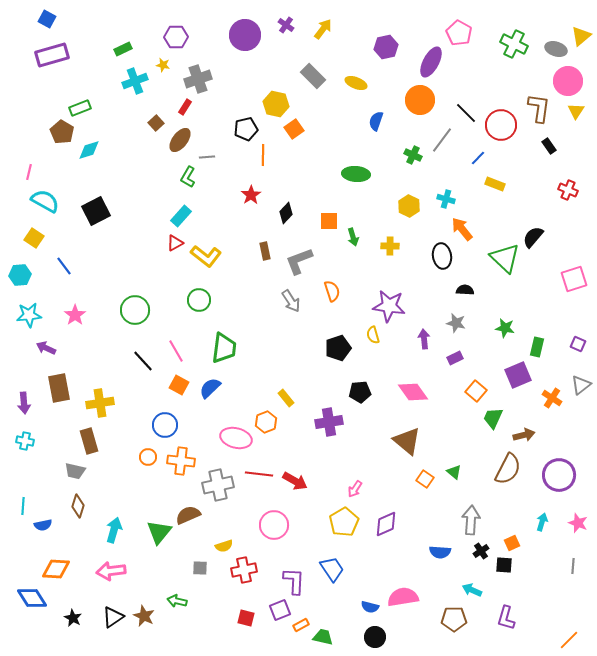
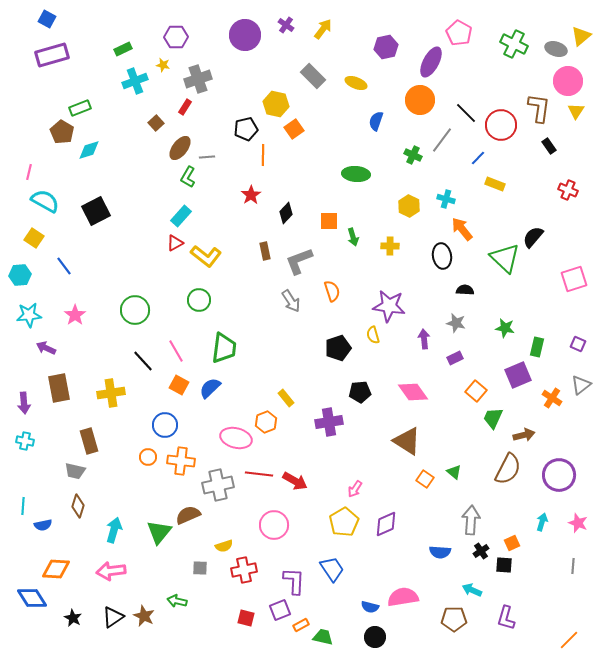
brown ellipse at (180, 140): moved 8 px down
yellow cross at (100, 403): moved 11 px right, 10 px up
brown triangle at (407, 441): rotated 8 degrees counterclockwise
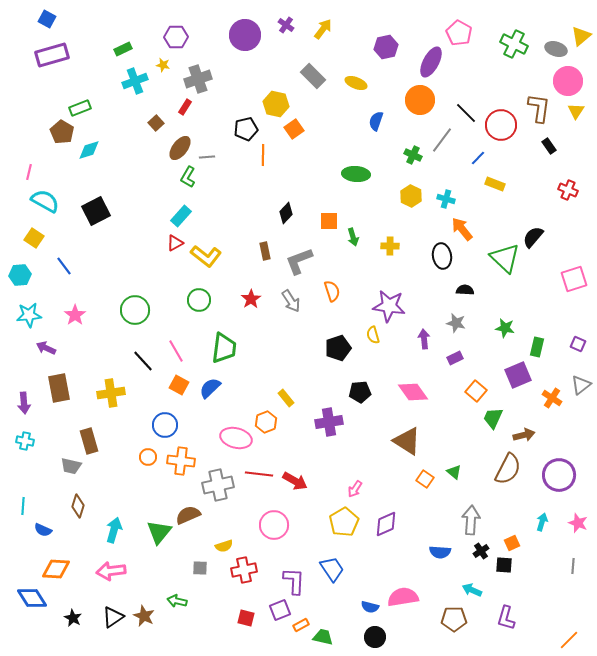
red star at (251, 195): moved 104 px down
yellow hexagon at (409, 206): moved 2 px right, 10 px up
gray trapezoid at (75, 471): moved 4 px left, 5 px up
blue semicircle at (43, 525): moved 5 px down; rotated 36 degrees clockwise
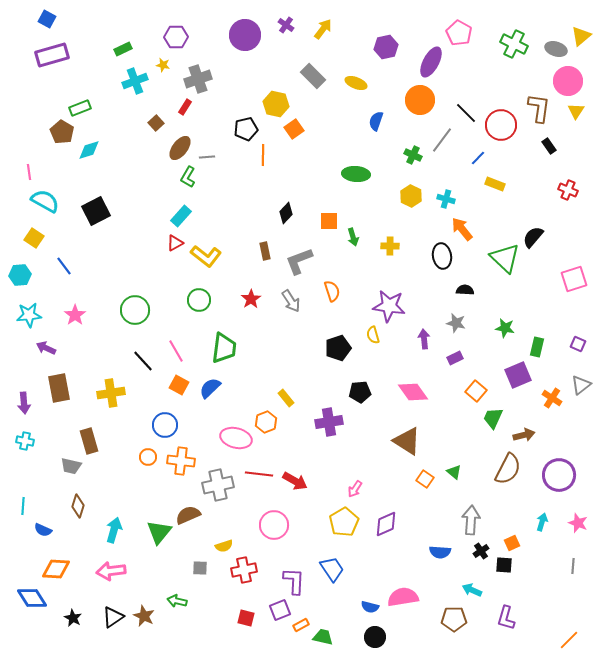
pink line at (29, 172): rotated 21 degrees counterclockwise
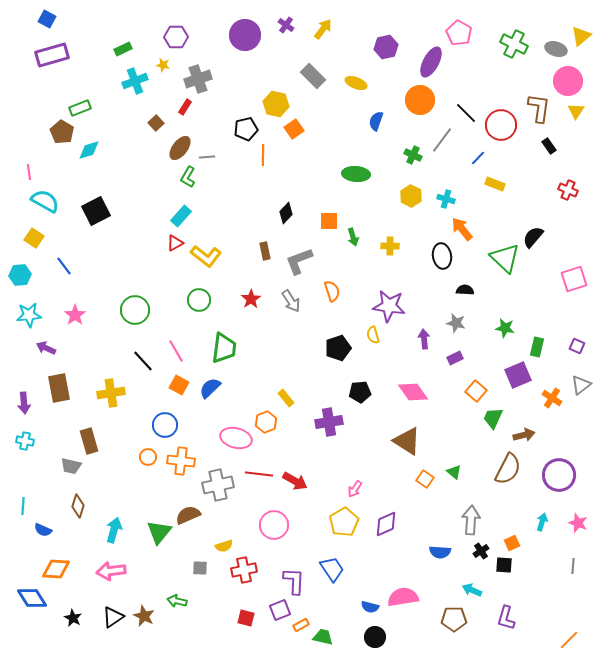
purple square at (578, 344): moved 1 px left, 2 px down
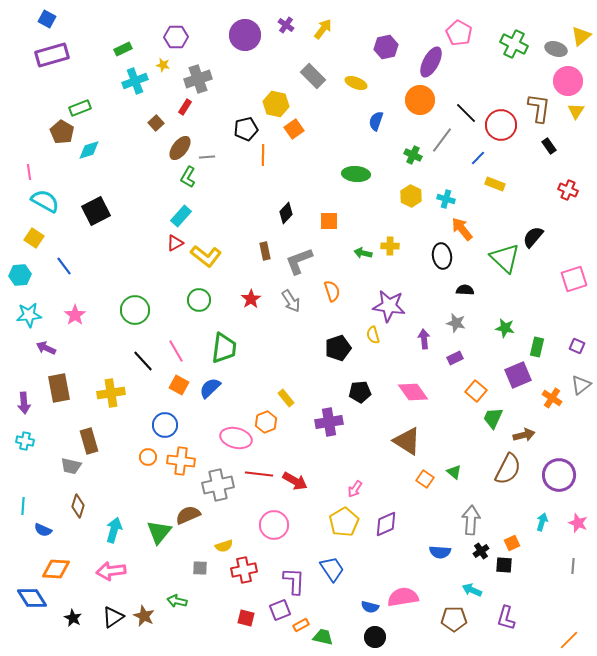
green arrow at (353, 237): moved 10 px right, 16 px down; rotated 120 degrees clockwise
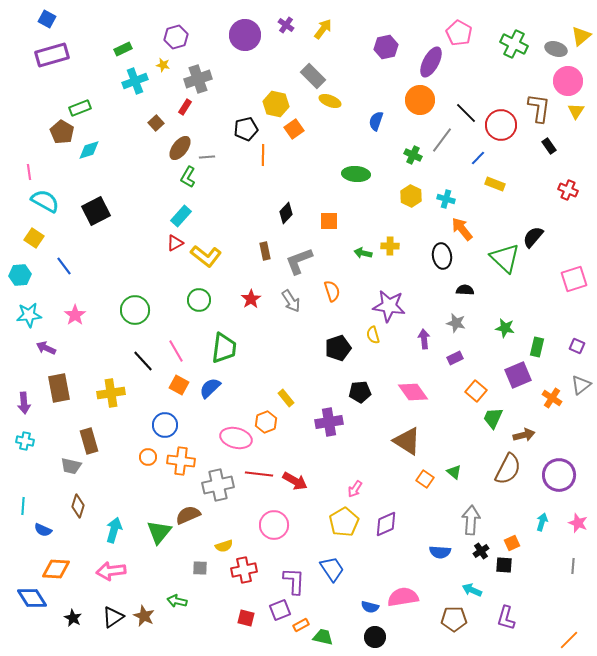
purple hexagon at (176, 37): rotated 15 degrees counterclockwise
yellow ellipse at (356, 83): moved 26 px left, 18 px down
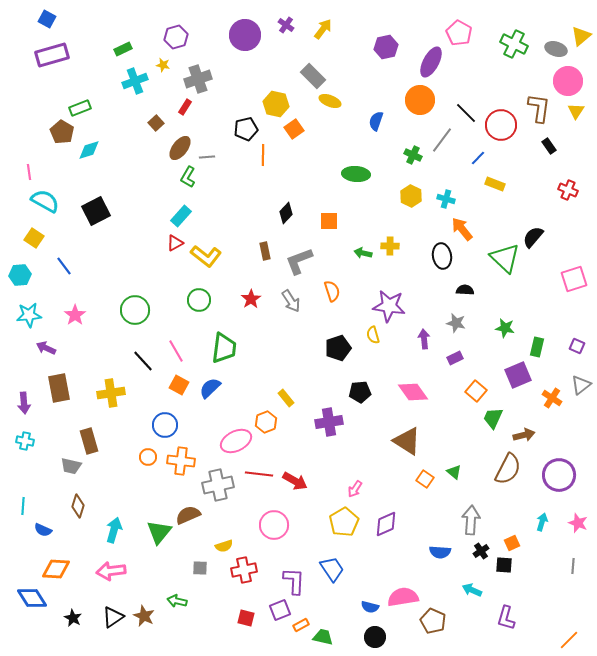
pink ellipse at (236, 438): moved 3 px down; rotated 40 degrees counterclockwise
brown pentagon at (454, 619): moved 21 px left, 2 px down; rotated 25 degrees clockwise
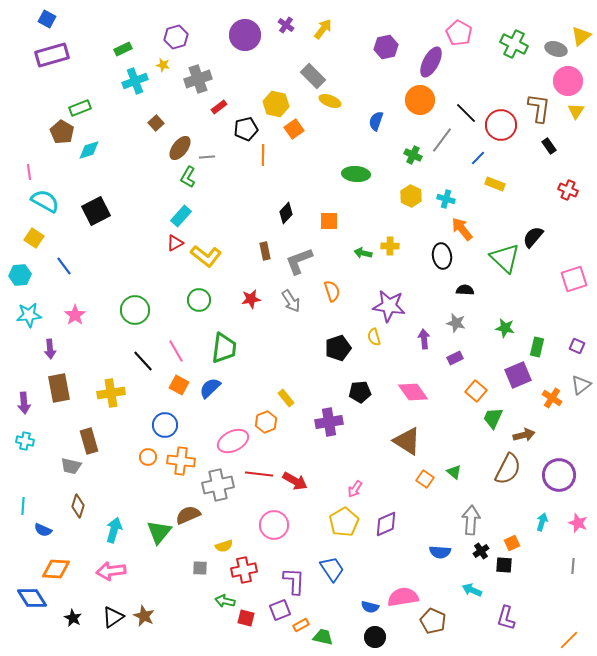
red rectangle at (185, 107): moved 34 px right; rotated 21 degrees clockwise
red star at (251, 299): rotated 24 degrees clockwise
yellow semicircle at (373, 335): moved 1 px right, 2 px down
purple arrow at (46, 348): moved 4 px right, 1 px down; rotated 120 degrees counterclockwise
pink ellipse at (236, 441): moved 3 px left
green arrow at (177, 601): moved 48 px right
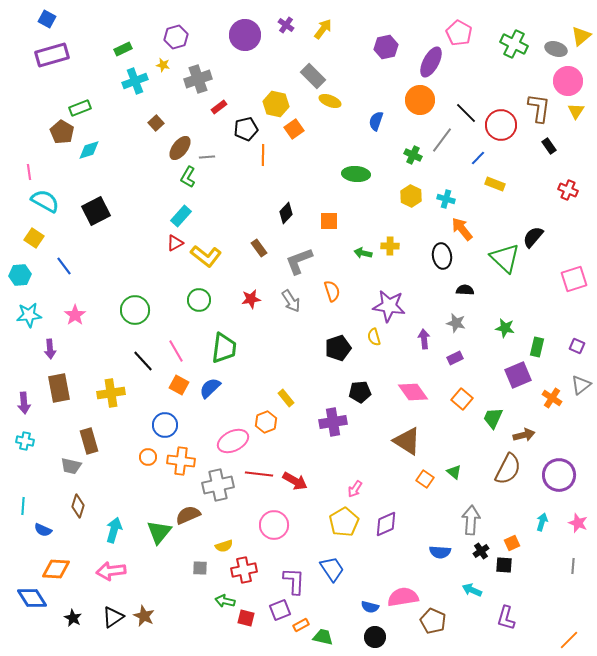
brown rectangle at (265, 251): moved 6 px left, 3 px up; rotated 24 degrees counterclockwise
orange square at (476, 391): moved 14 px left, 8 px down
purple cross at (329, 422): moved 4 px right
